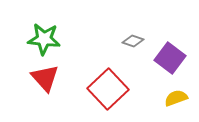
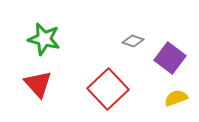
green star: rotated 8 degrees clockwise
red triangle: moved 7 px left, 6 px down
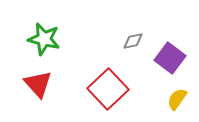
gray diamond: rotated 30 degrees counterclockwise
yellow semicircle: moved 1 px right, 1 px down; rotated 35 degrees counterclockwise
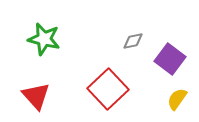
purple square: moved 1 px down
red triangle: moved 2 px left, 12 px down
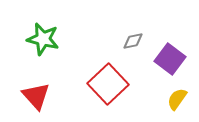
green star: moved 1 px left
red square: moved 5 px up
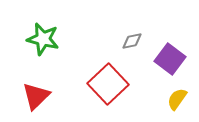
gray diamond: moved 1 px left
red triangle: rotated 28 degrees clockwise
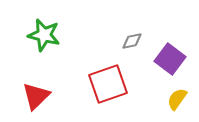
green star: moved 1 px right, 4 px up
red square: rotated 24 degrees clockwise
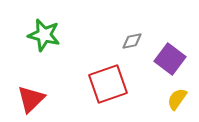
red triangle: moved 5 px left, 3 px down
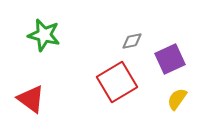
purple square: rotated 28 degrees clockwise
red square: moved 9 px right, 2 px up; rotated 12 degrees counterclockwise
red triangle: rotated 40 degrees counterclockwise
